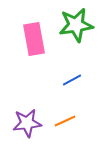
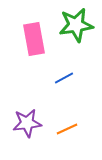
blue line: moved 8 px left, 2 px up
orange line: moved 2 px right, 8 px down
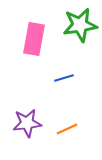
green star: moved 4 px right
pink rectangle: rotated 20 degrees clockwise
blue line: rotated 12 degrees clockwise
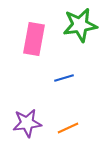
orange line: moved 1 px right, 1 px up
